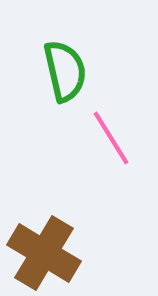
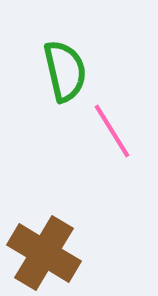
pink line: moved 1 px right, 7 px up
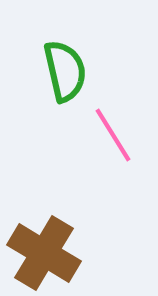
pink line: moved 1 px right, 4 px down
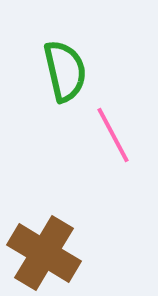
pink line: rotated 4 degrees clockwise
